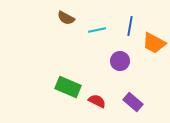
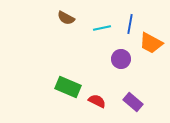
blue line: moved 2 px up
cyan line: moved 5 px right, 2 px up
orange trapezoid: moved 3 px left
purple circle: moved 1 px right, 2 px up
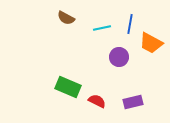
purple circle: moved 2 px left, 2 px up
purple rectangle: rotated 54 degrees counterclockwise
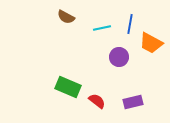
brown semicircle: moved 1 px up
red semicircle: rotated 12 degrees clockwise
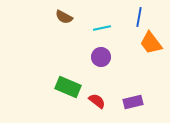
brown semicircle: moved 2 px left
blue line: moved 9 px right, 7 px up
orange trapezoid: rotated 25 degrees clockwise
purple circle: moved 18 px left
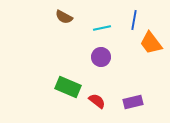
blue line: moved 5 px left, 3 px down
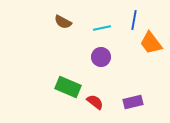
brown semicircle: moved 1 px left, 5 px down
red semicircle: moved 2 px left, 1 px down
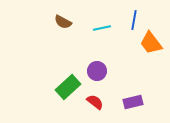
purple circle: moved 4 px left, 14 px down
green rectangle: rotated 65 degrees counterclockwise
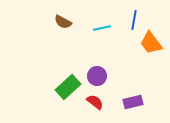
purple circle: moved 5 px down
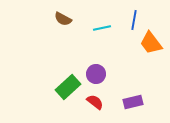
brown semicircle: moved 3 px up
purple circle: moved 1 px left, 2 px up
